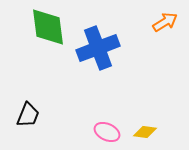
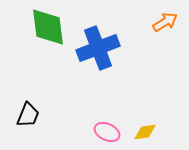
yellow diamond: rotated 15 degrees counterclockwise
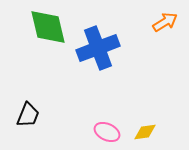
green diamond: rotated 6 degrees counterclockwise
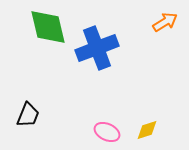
blue cross: moved 1 px left
yellow diamond: moved 2 px right, 2 px up; rotated 10 degrees counterclockwise
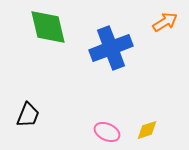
blue cross: moved 14 px right
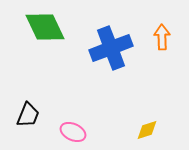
orange arrow: moved 3 px left, 15 px down; rotated 60 degrees counterclockwise
green diamond: moved 3 px left; rotated 12 degrees counterclockwise
pink ellipse: moved 34 px left
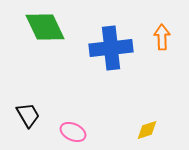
blue cross: rotated 15 degrees clockwise
black trapezoid: rotated 52 degrees counterclockwise
